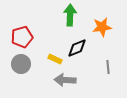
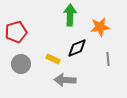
orange star: moved 2 px left
red pentagon: moved 6 px left, 5 px up
yellow rectangle: moved 2 px left
gray line: moved 8 px up
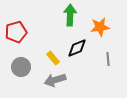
yellow rectangle: moved 1 px up; rotated 24 degrees clockwise
gray circle: moved 3 px down
gray arrow: moved 10 px left; rotated 20 degrees counterclockwise
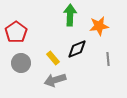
orange star: moved 1 px left, 1 px up
red pentagon: rotated 20 degrees counterclockwise
black diamond: moved 1 px down
gray circle: moved 4 px up
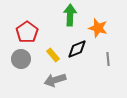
orange star: moved 1 px left, 2 px down; rotated 24 degrees clockwise
red pentagon: moved 11 px right
yellow rectangle: moved 3 px up
gray circle: moved 4 px up
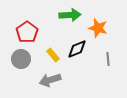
green arrow: rotated 85 degrees clockwise
gray arrow: moved 5 px left
